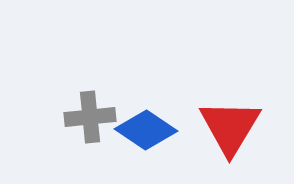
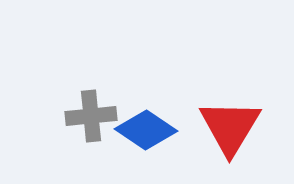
gray cross: moved 1 px right, 1 px up
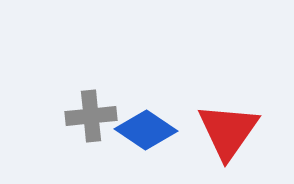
red triangle: moved 2 px left, 4 px down; rotated 4 degrees clockwise
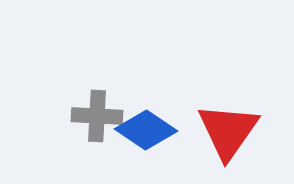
gray cross: moved 6 px right; rotated 9 degrees clockwise
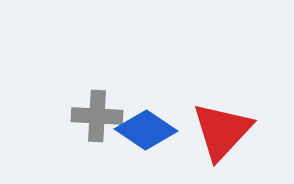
red triangle: moved 6 px left; rotated 8 degrees clockwise
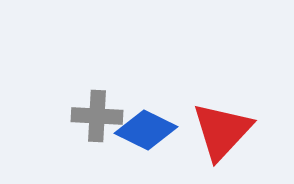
blue diamond: rotated 8 degrees counterclockwise
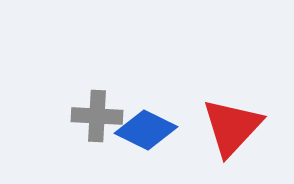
red triangle: moved 10 px right, 4 px up
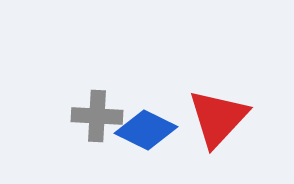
red triangle: moved 14 px left, 9 px up
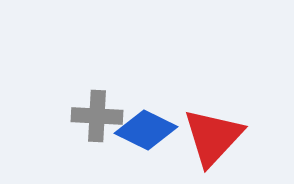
red triangle: moved 5 px left, 19 px down
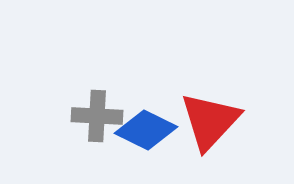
red triangle: moved 3 px left, 16 px up
